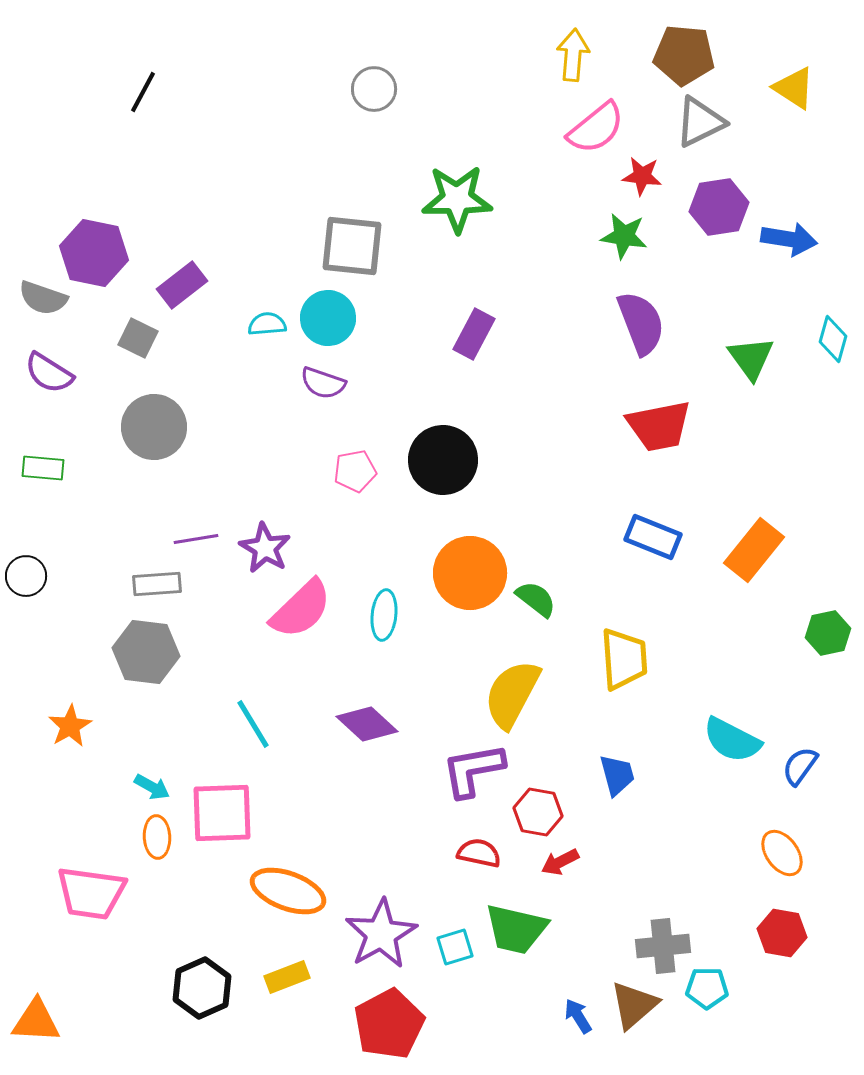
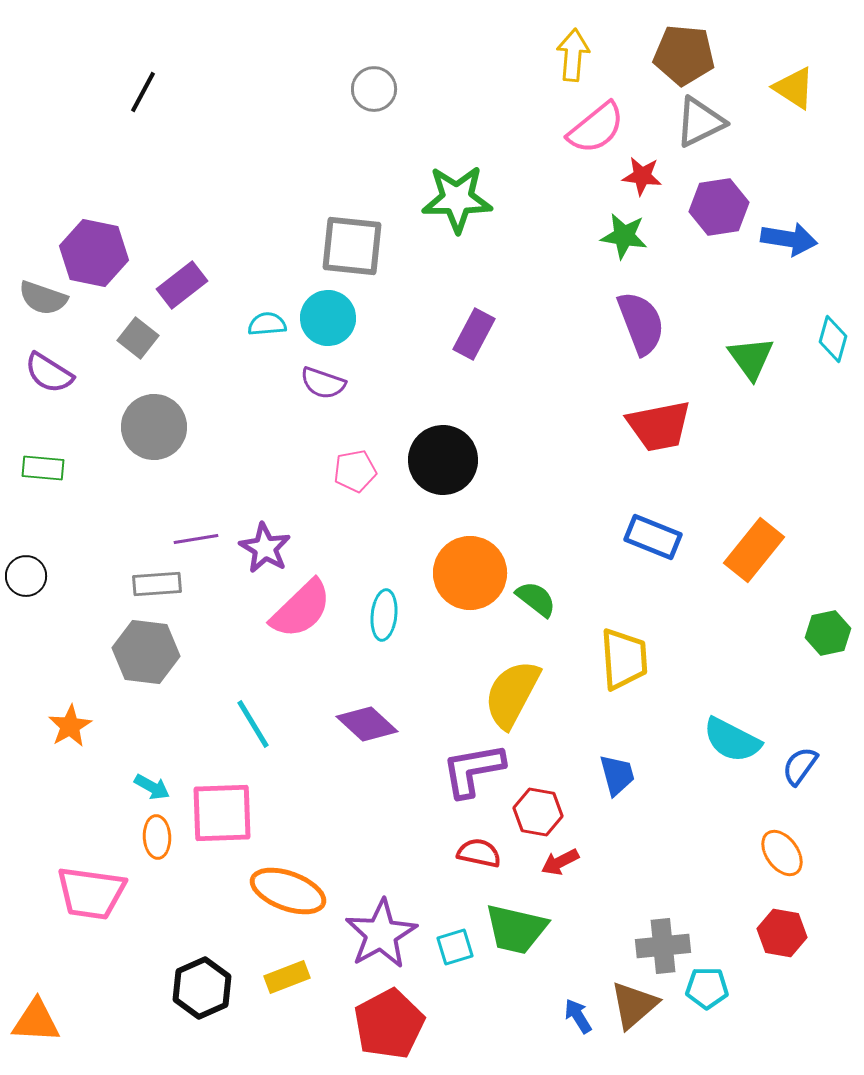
gray square at (138, 338): rotated 12 degrees clockwise
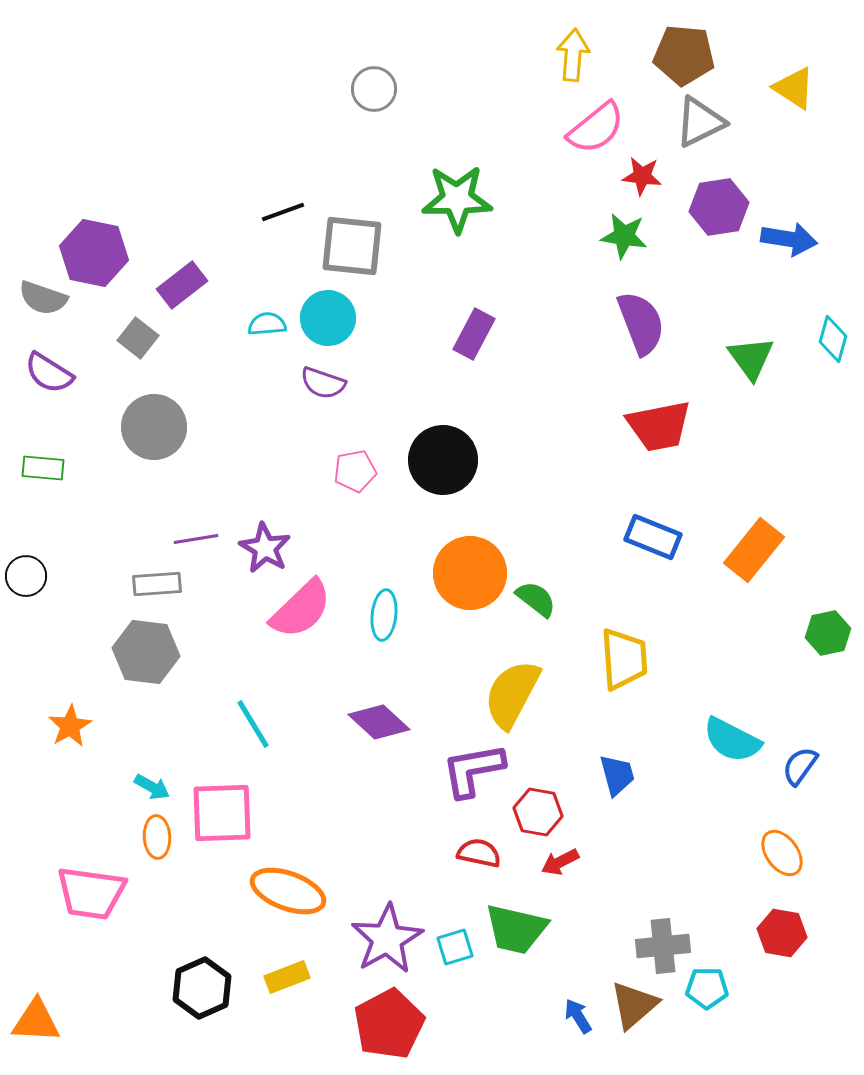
black line at (143, 92): moved 140 px right, 120 px down; rotated 42 degrees clockwise
purple diamond at (367, 724): moved 12 px right, 2 px up
purple star at (381, 934): moved 6 px right, 5 px down
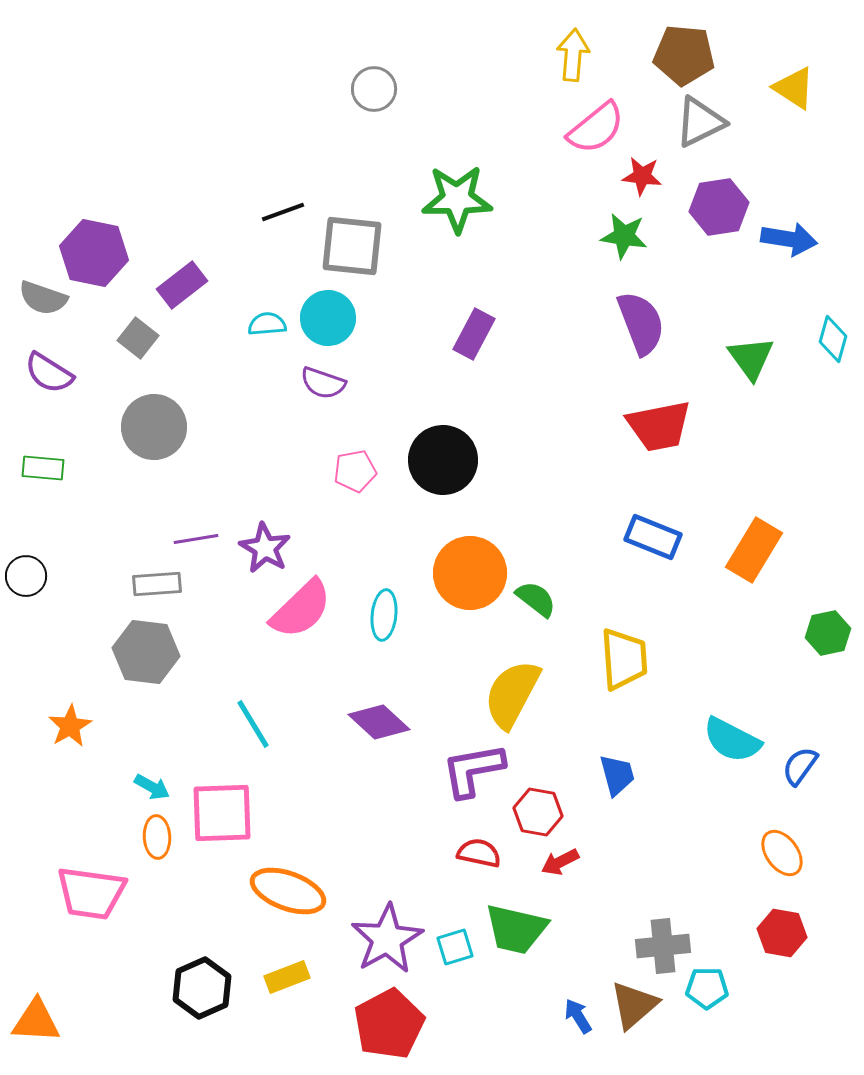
orange rectangle at (754, 550): rotated 8 degrees counterclockwise
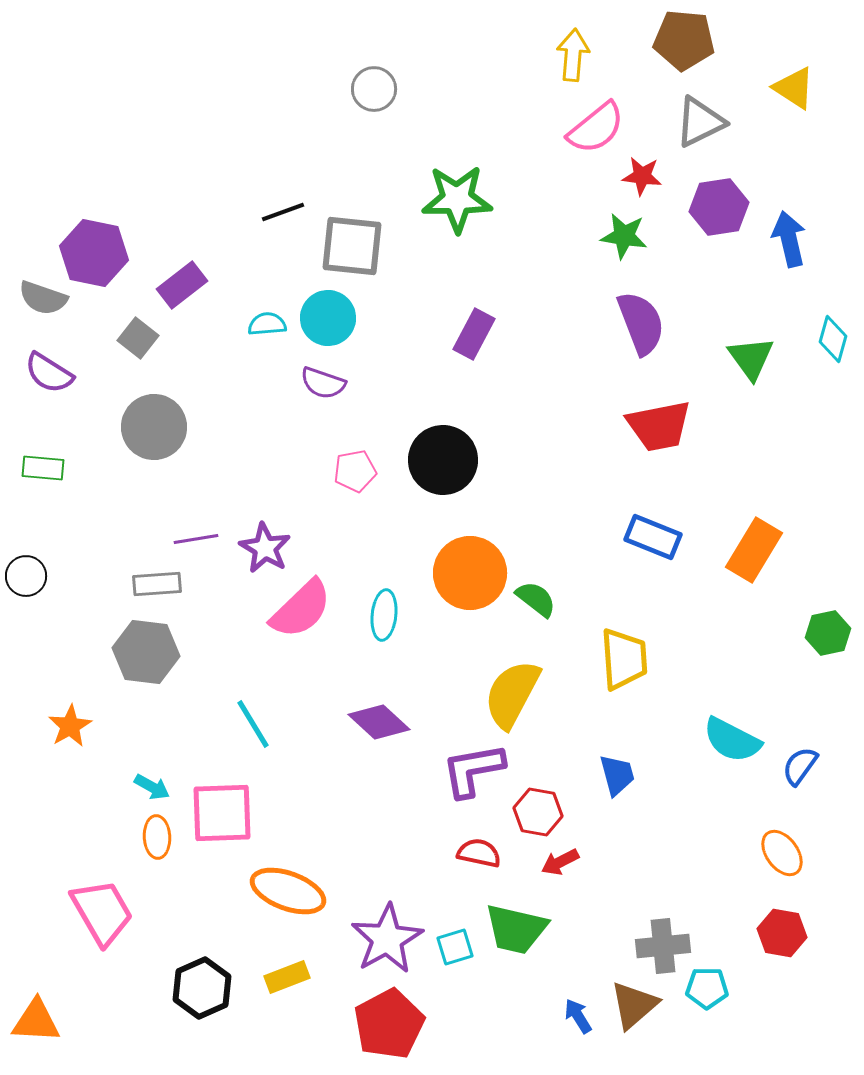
brown pentagon at (684, 55): moved 15 px up
blue arrow at (789, 239): rotated 112 degrees counterclockwise
pink trapezoid at (91, 893): moved 11 px right, 19 px down; rotated 128 degrees counterclockwise
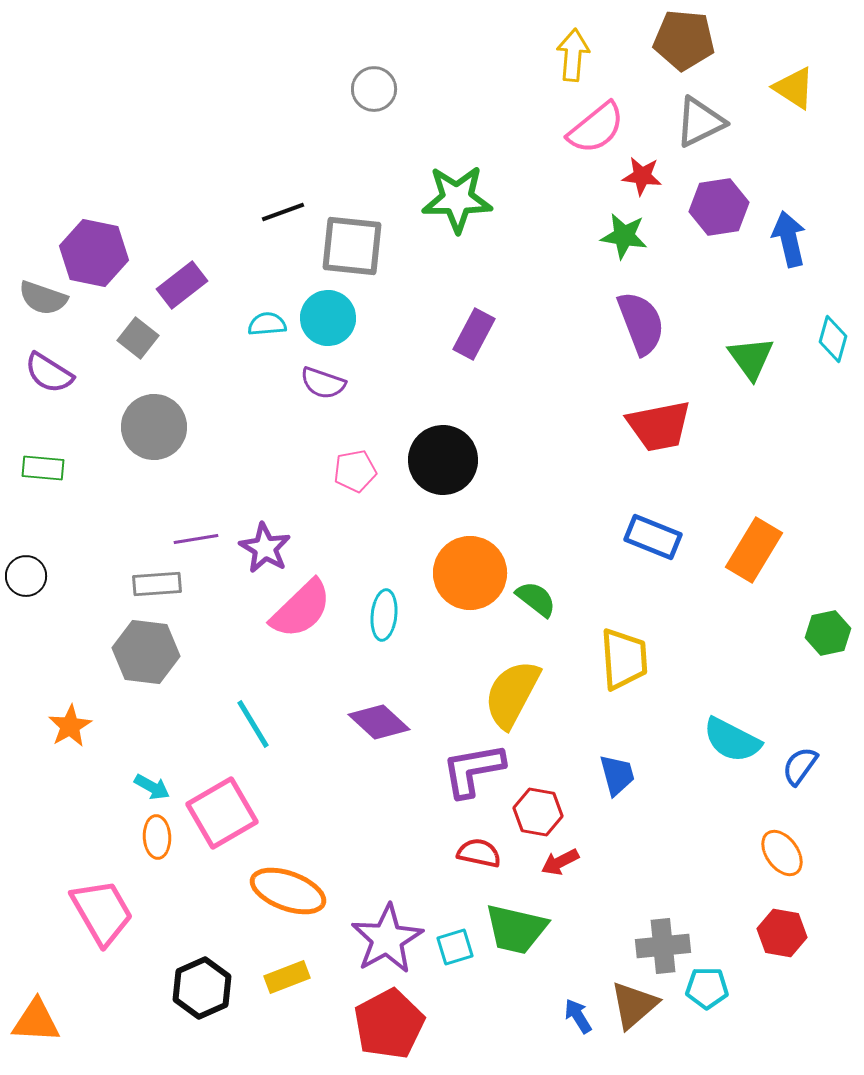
pink square at (222, 813): rotated 28 degrees counterclockwise
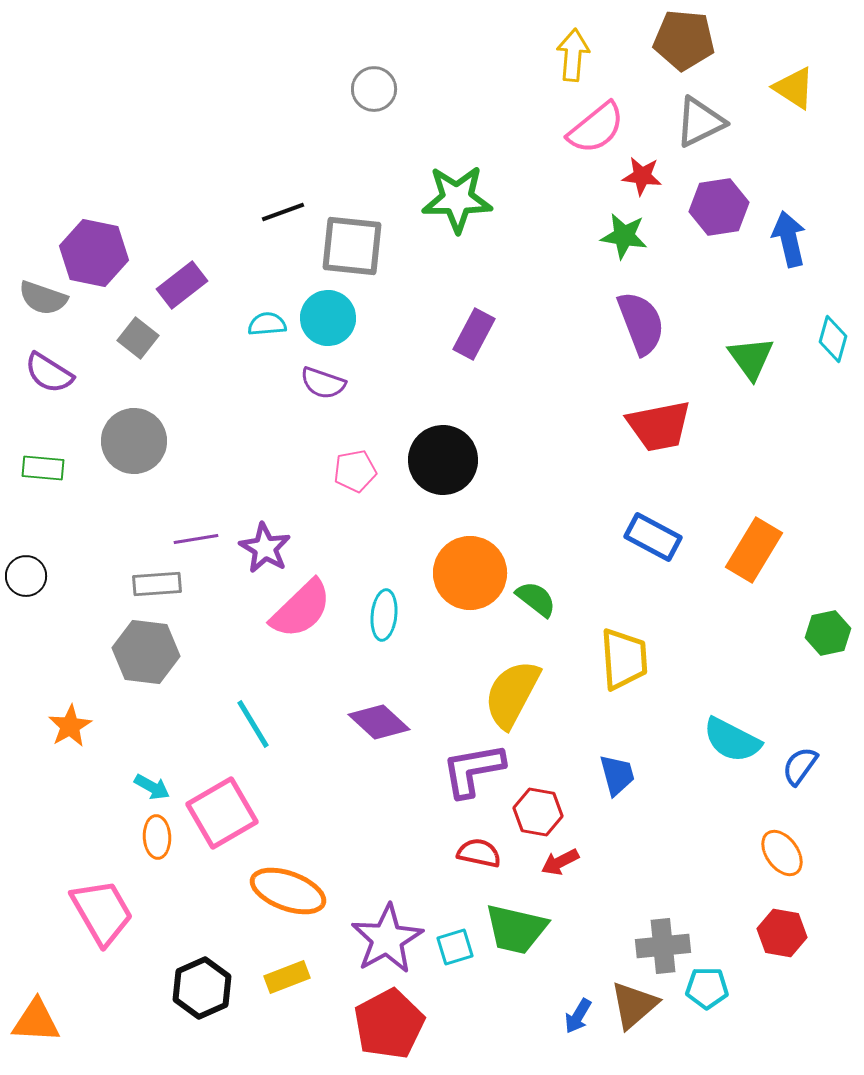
gray circle at (154, 427): moved 20 px left, 14 px down
blue rectangle at (653, 537): rotated 6 degrees clockwise
blue arrow at (578, 1016): rotated 117 degrees counterclockwise
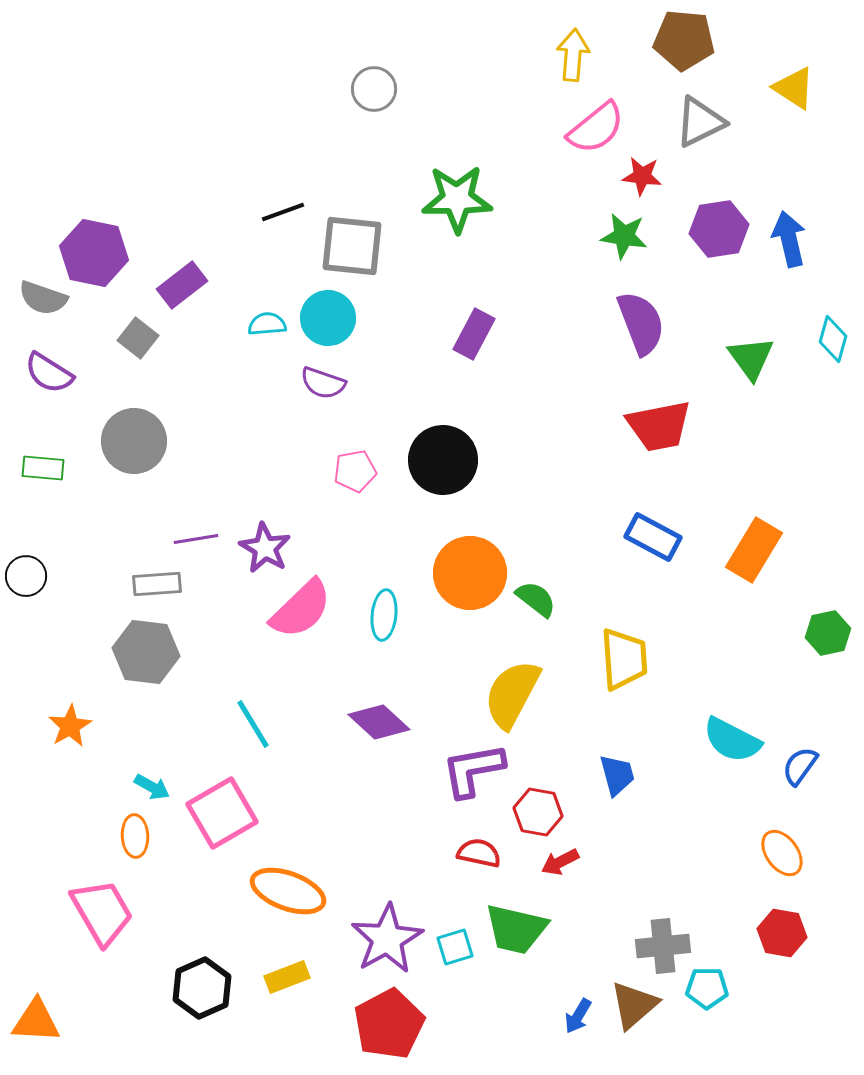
purple hexagon at (719, 207): moved 22 px down
orange ellipse at (157, 837): moved 22 px left, 1 px up
